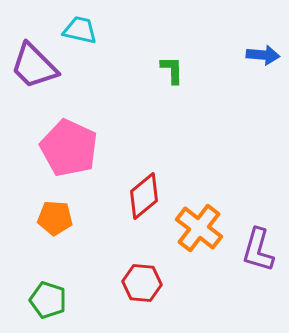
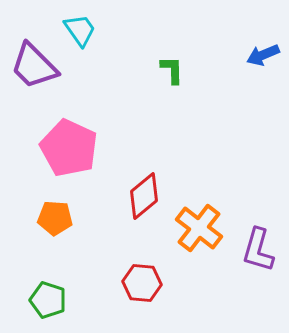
cyan trapezoid: rotated 42 degrees clockwise
blue arrow: rotated 152 degrees clockwise
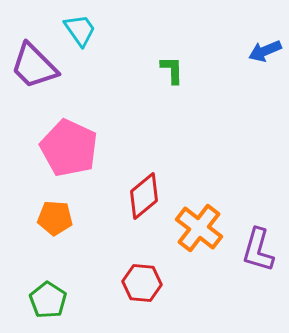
blue arrow: moved 2 px right, 4 px up
green pentagon: rotated 15 degrees clockwise
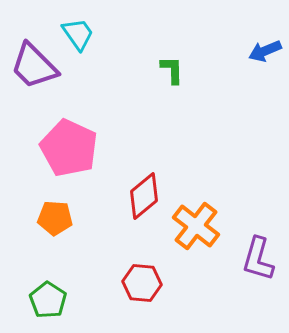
cyan trapezoid: moved 2 px left, 4 px down
orange cross: moved 3 px left, 2 px up
purple L-shape: moved 9 px down
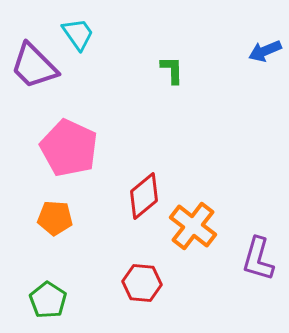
orange cross: moved 3 px left
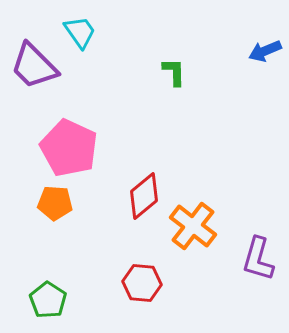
cyan trapezoid: moved 2 px right, 2 px up
green L-shape: moved 2 px right, 2 px down
orange pentagon: moved 15 px up
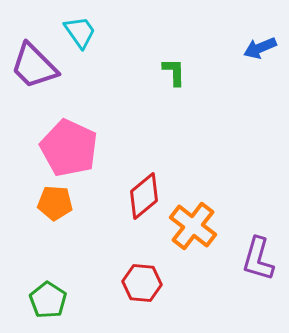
blue arrow: moved 5 px left, 3 px up
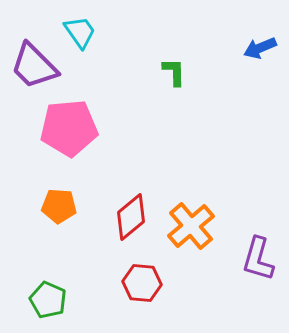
pink pentagon: moved 20 px up; rotated 30 degrees counterclockwise
red diamond: moved 13 px left, 21 px down
orange pentagon: moved 4 px right, 3 px down
orange cross: moved 2 px left; rotated 12 degrees clockwise
green pentagon: rotated 9 degrees counterclockwise
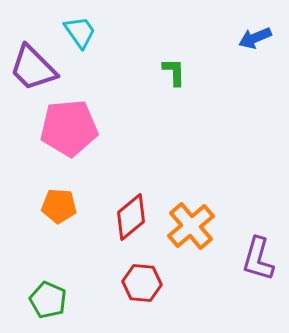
blue arrow: moved 5 px left, 10 px up
purple trapezoid: moved 1 px left, 2 px down
